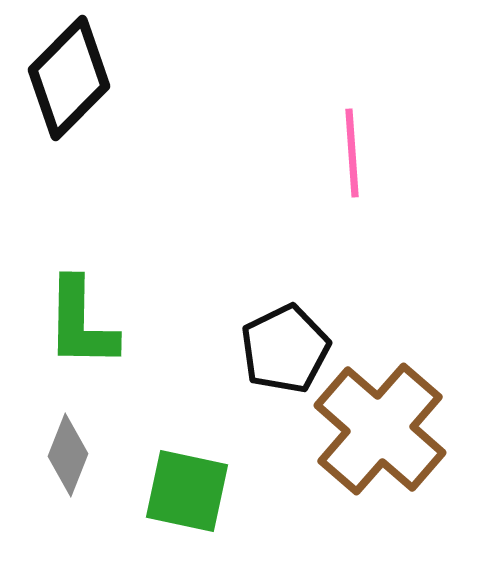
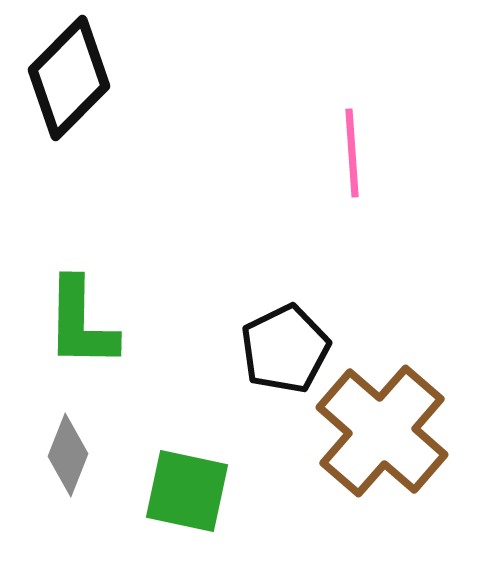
brown cross: moved 2 px right, 2 px down
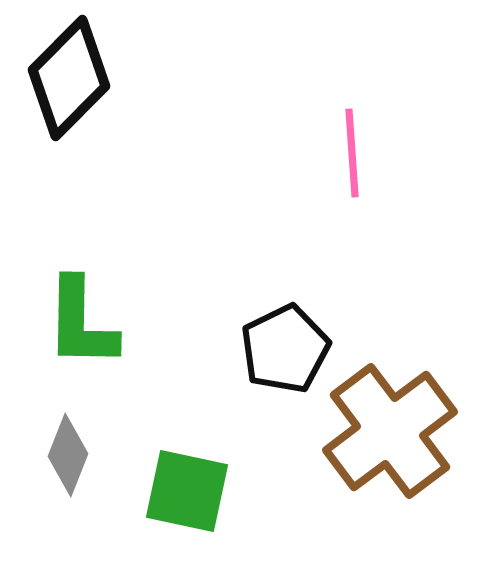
brown cross: moved 8 px right; rotated 12 degrees clockwise
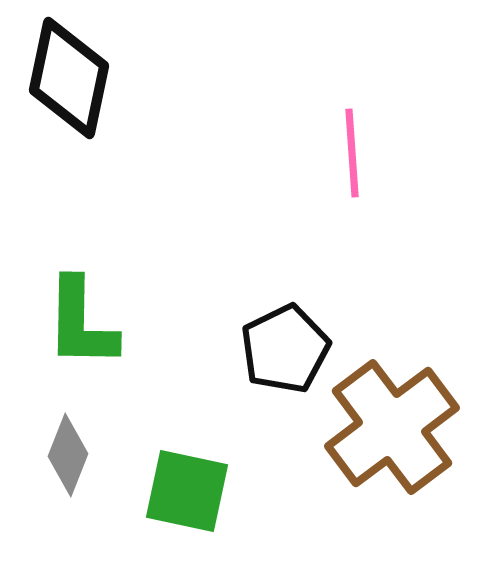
black diamond: rotated 33 degrees counterclockwise
brown cross: moved 2 px right, 4 px up
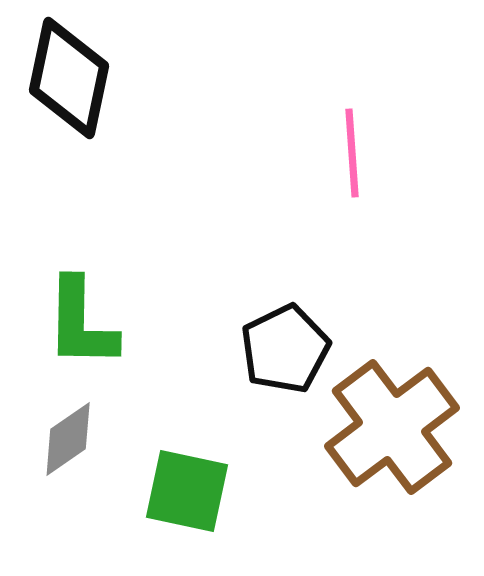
gray diamond: moved 16 px up; rotated 34 degrees clockwise
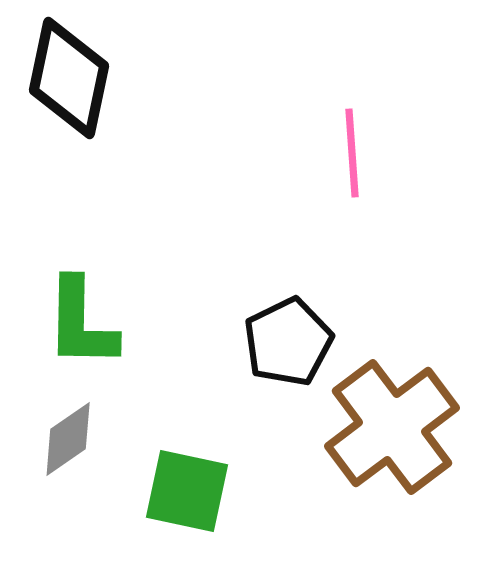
black pentagon: moved 3 px right, 7 px up
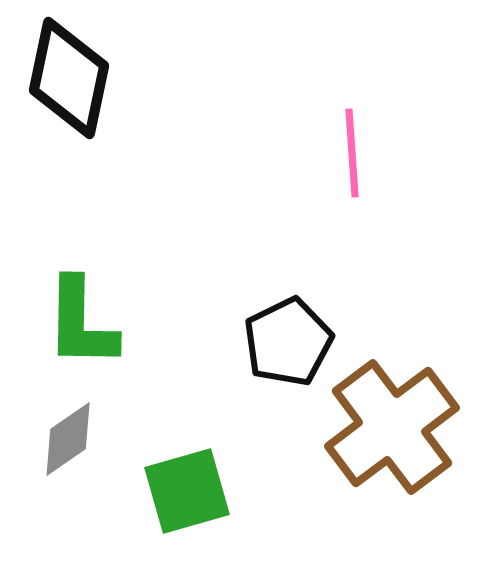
green square: rotated 28 degrees counterclockwise
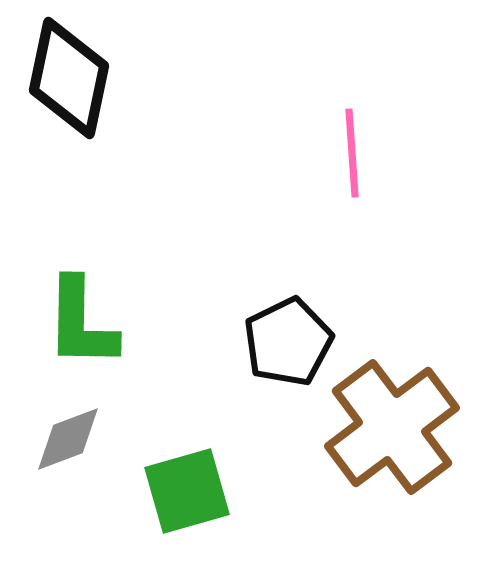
gray diamond: rotated 14 degrees clockwise
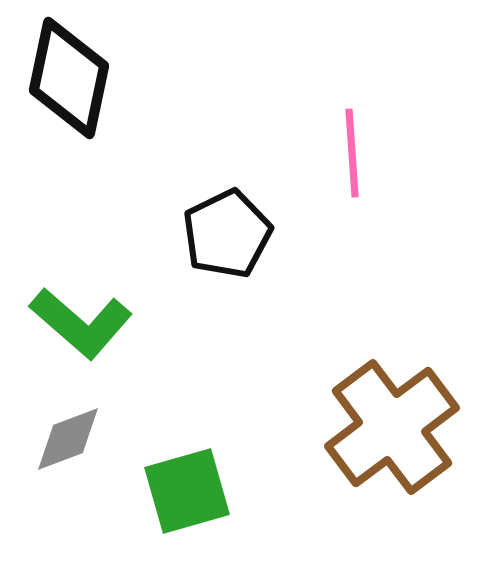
green L-shape: rotated 50 degrees counterclockwise
black pentagon: moved 61 px left, 108 px up
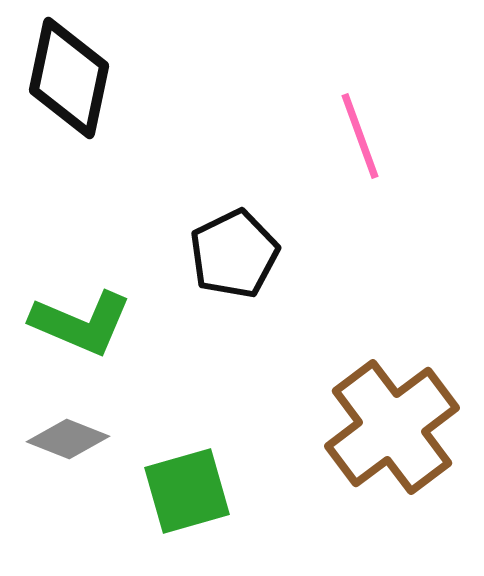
pink line: moved 8 px right, 17 px up; rotated 16 degrees counterclockwise
black pentagon: moved 7 px right, 20 px down
green L-shape: rotated 18 degrees counterclockwise
gray diamond: rotated 42 degrees clockwise
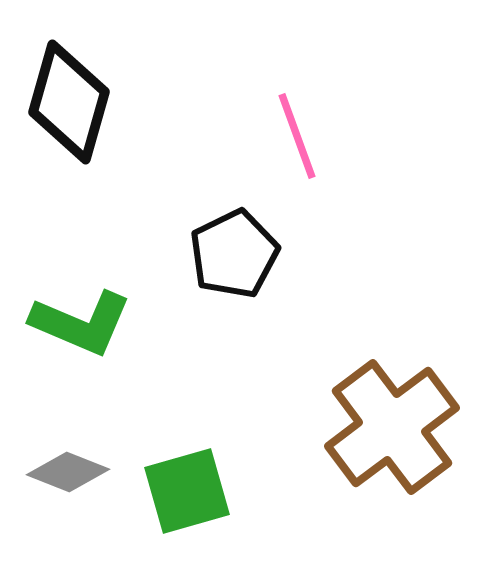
black diamond: moved 24 px down; rotated 4 degrees clockwise
pink line: moved 63 px left
gray diamond: moved 33 px down
